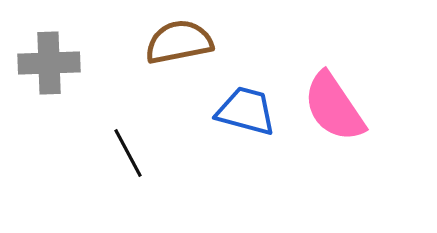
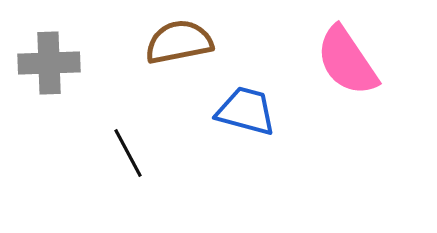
pink semicircle: moved 13 px right, 46 px up
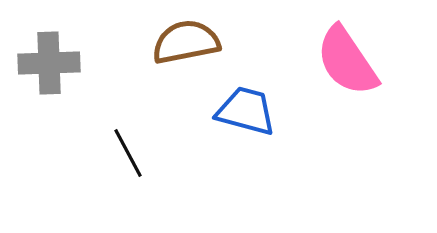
brown semicircle: moved 7 px right
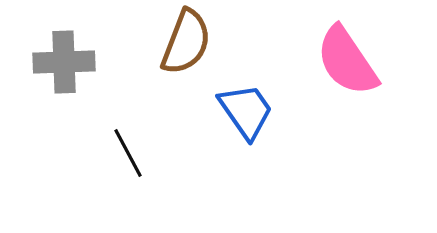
brown semicircle: rotated 122 degrees clockwise
gray cross: moved 15 px right, 1 px up
blue trapezoid: rotated 40 degrees clockwise
